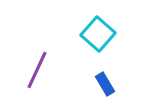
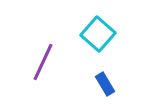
purple line: moved 6 px right, 8 px up
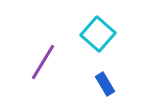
purple line: rotated 6 degrees clockwise
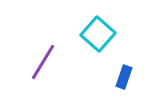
blue rectangle: moved 19 px right, 7 px up; rotated 50 degrees clockwise
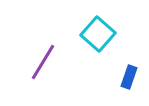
blue rectangle: moved 5 px right
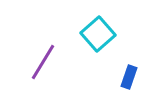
cyan square: rotated 8 degrees clockwise
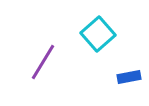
blue rectangle: rotated 60 degrees clockwise
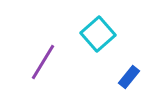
blue rectangle: rotated 40 degrees counterclockwise
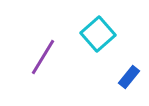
purple line: moved 5 px up
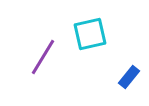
cyan square: moved 8 px left; rotated 28 degrees clockwise
